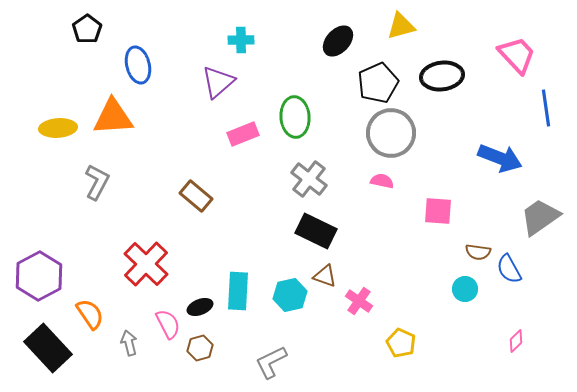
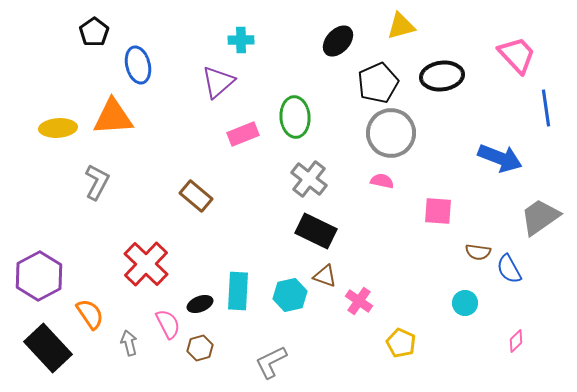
black pentagon at (87, 29): moved 7 px right, 3 px down
cyan circle at (465, 289): moved 14 px down
black ellipse at (200, 307): moved 3 px up
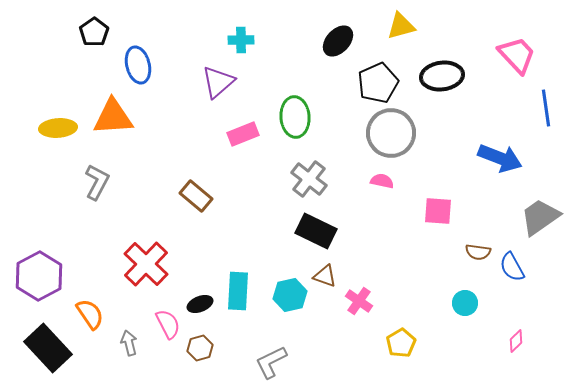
blue semicircle at (509, 269): moved 3 px right, 2 px up
yellow pentagon at (401, 343): rotated 16 degrees clockwise
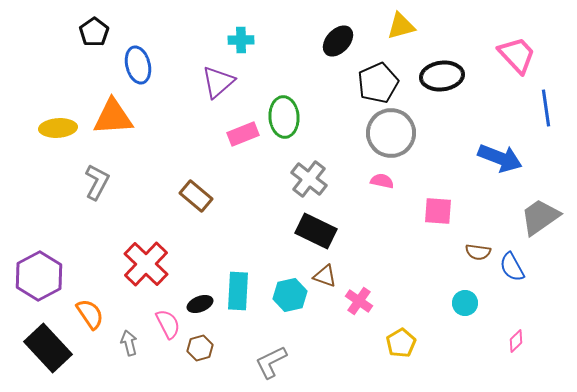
green ellipse at (295, 117): moved 11 px left
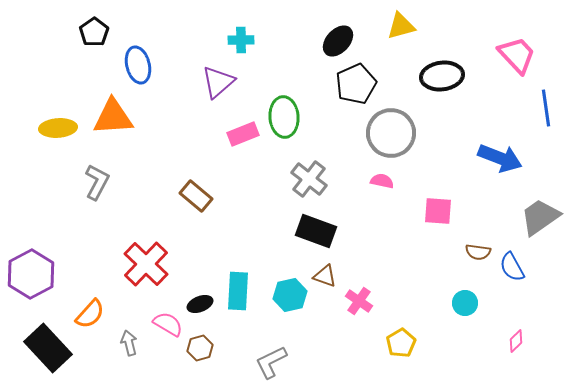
black pentagon at (378, 83): moved 22 px left, 1 px down
black rectangle at (316, 231): rotated 6 degrees counterclockwise
purple hexagon at (39, 276): moved 8 px left, 2 px up
orange semicircle at (90, 314): rotated 76 degrees clockwise
pink semicircle at (168, 324): rotated 32 degrees counterclockwise
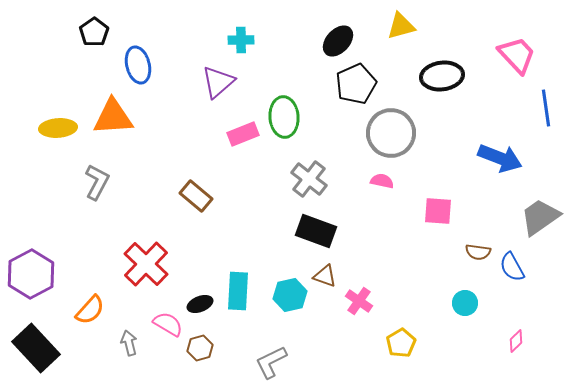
orange semicircle at (90, 314): moved 4 px up
black rectangle at (48, 348): moved 12 px left
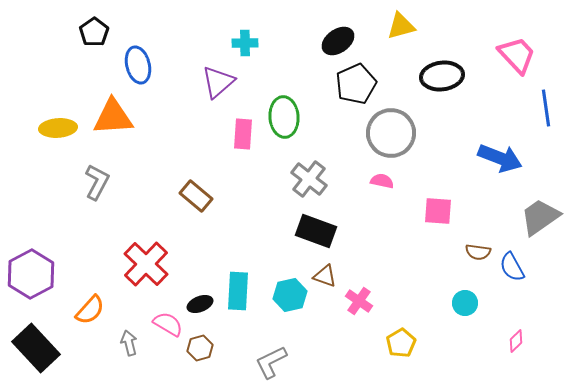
cyan cross at (241, 40): moved 4 px right, 3 px down
black ellipse at (338, 41): rotated 12 degrees clockwise
pink rectangle at (243, 134): rotated 64 degrees counterclockwise
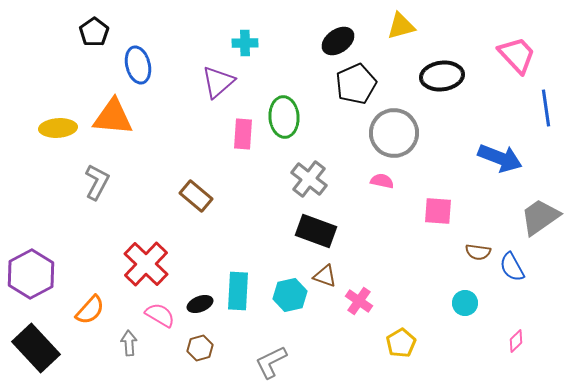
orange triangle at (113, 117): rotated 9 degrees clockwise
gray circle at (391, 133): moved 3 px right
pink semicircle at (168, 324): moved 8 px left, 9 px up
gray arrow at (129, 343): rotated 10 degrees clockwise
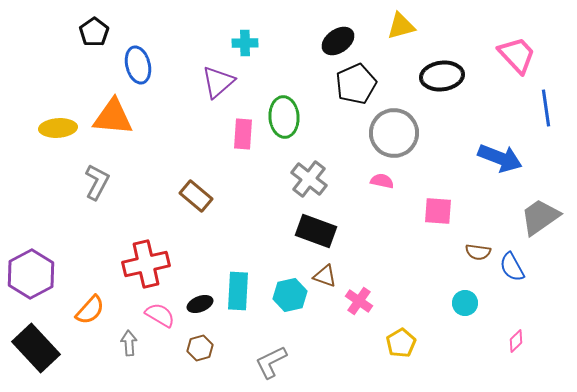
red cross at (146, 264): rotated 33 degrees clockwise
